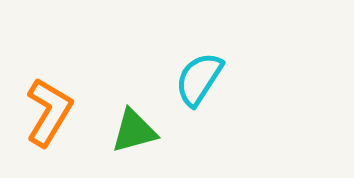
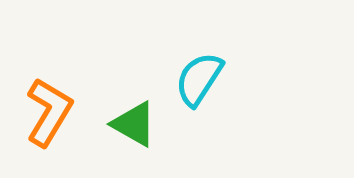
green triangle: moved 7 px up; rotated 45 degrees clockwise
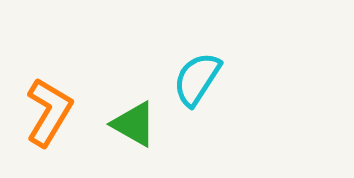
cyan semicircle: moved 2 px left
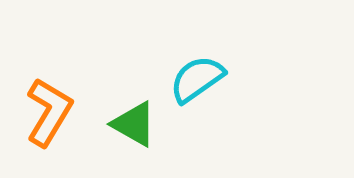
cyan semicircle: rotated 22 degrees clockwise
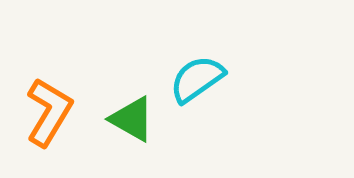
green triangle: moved 2 px left, 5 px up
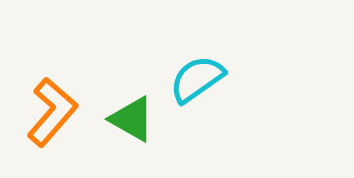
orange L-shape: moved 3 px right; rotated 10 degrees clockwise
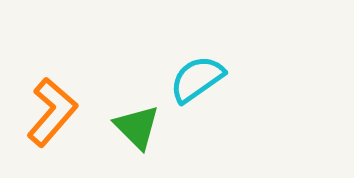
green triangle: moved 5 px right, 8 px down; rotated 15 degrees clockwise
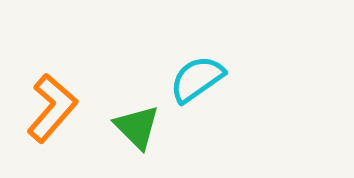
orange L-shape: moved 4 px up
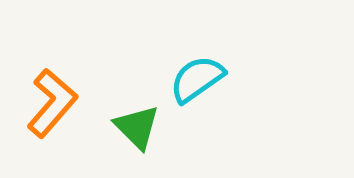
orange L-shape: moved 5 px up
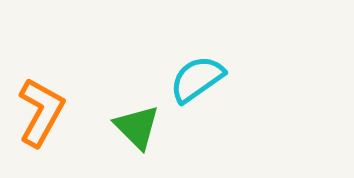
orange L-shape: moved 11 px left, 9 px down; rotated 12 degrees counterclockwise
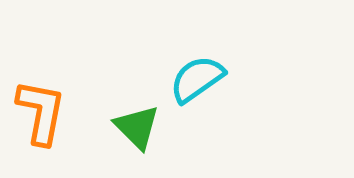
orange L-shape: rotated 18 degrees counterclockwise
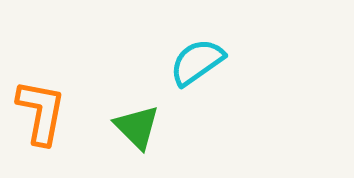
cyan semicircle: moved 17 px up
